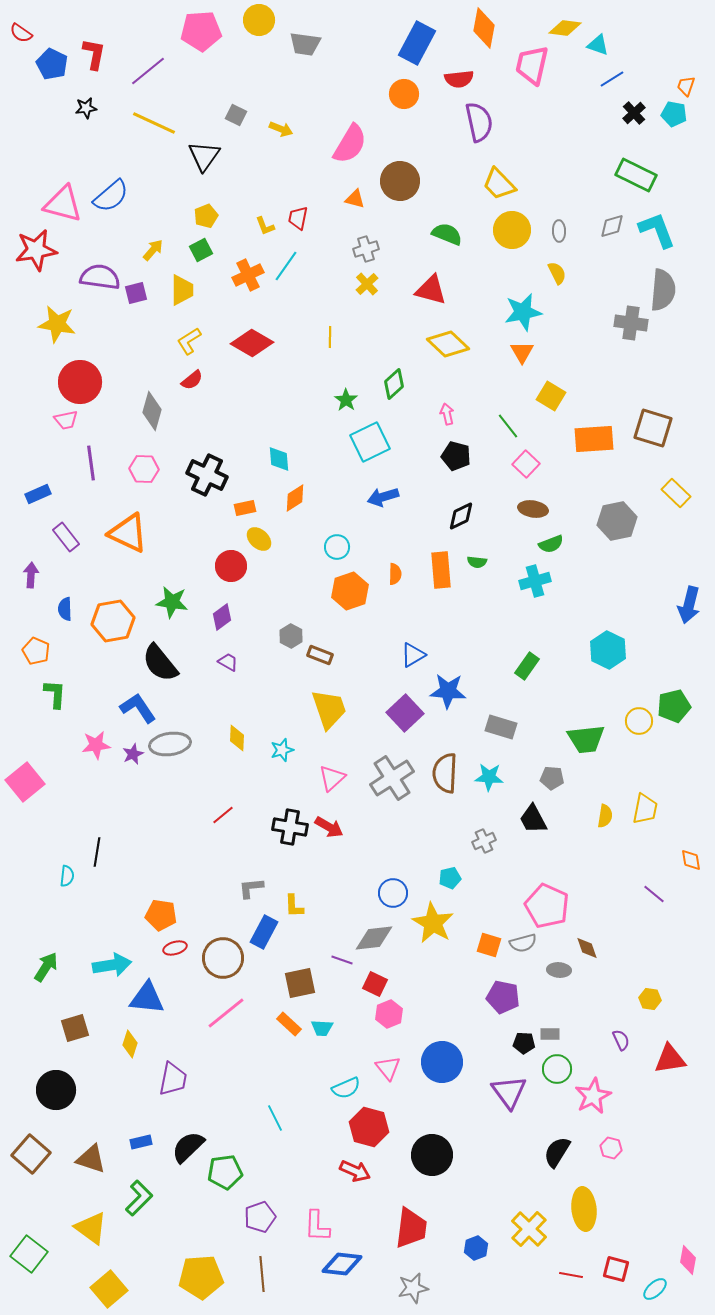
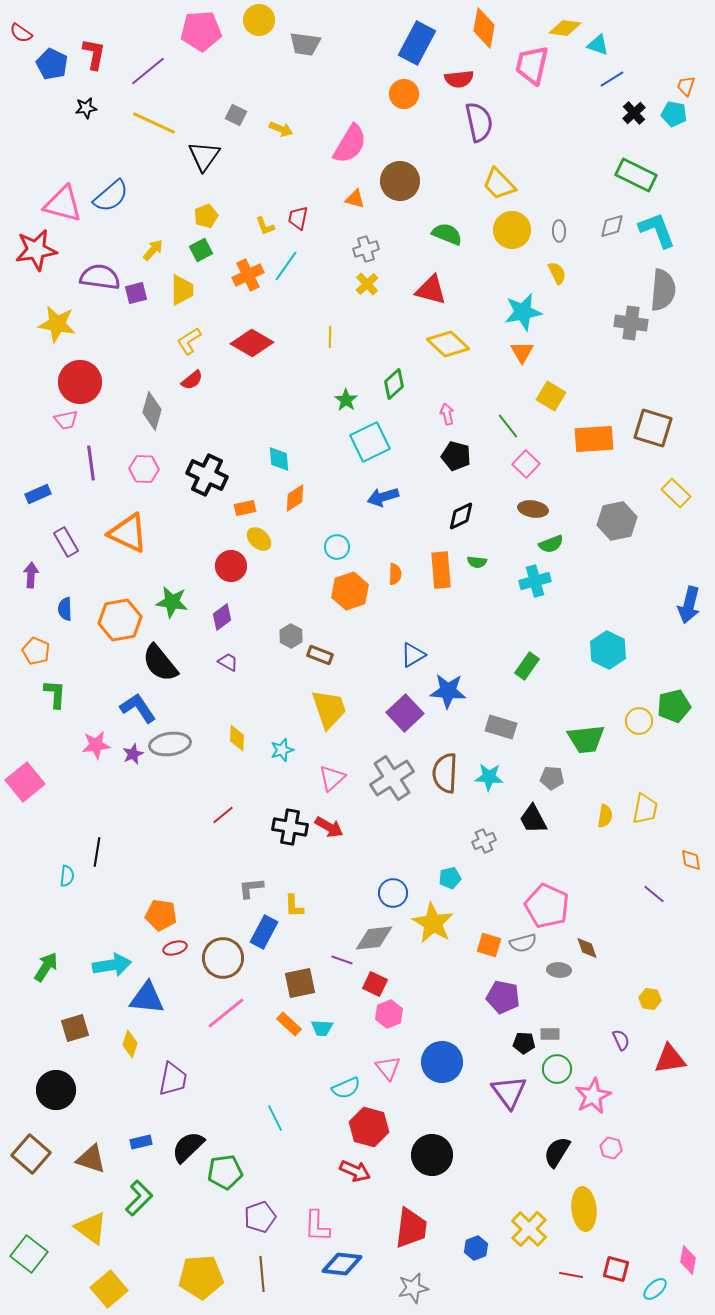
purple rectangle at (66, 537): moved 5 px down; rotated 8 degrees clockwise
orange hexagon at (113, 621): moved 7 px right, 1 px up
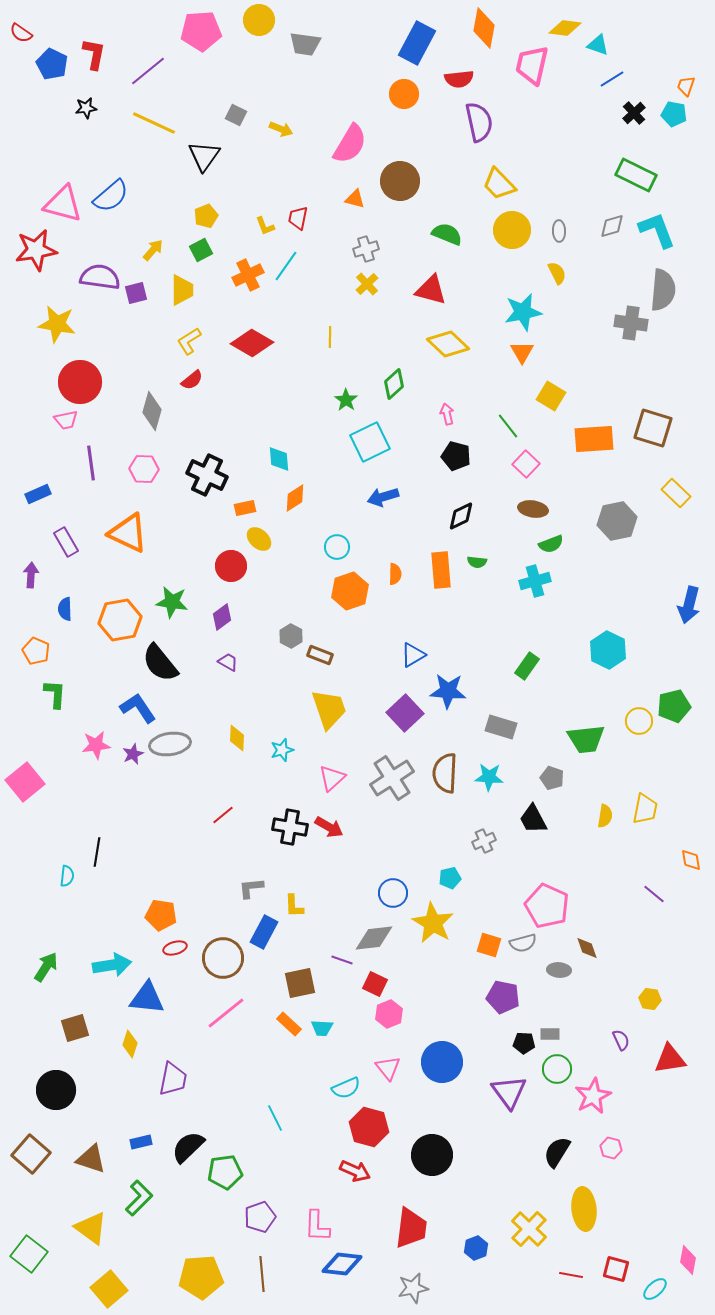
gray pentagon at (552, 778): rotated 15 degrees clockwise
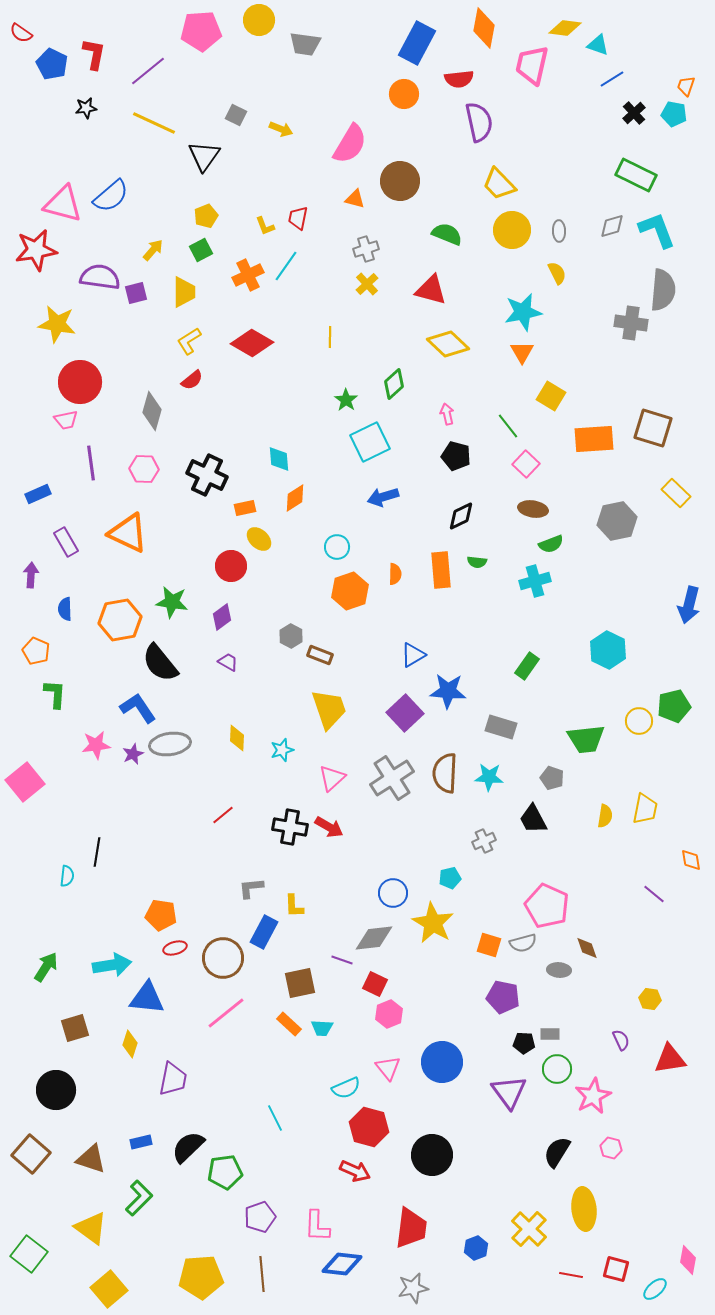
yellow trapezoid at (182, 290): moved 2 px right, 2 px down
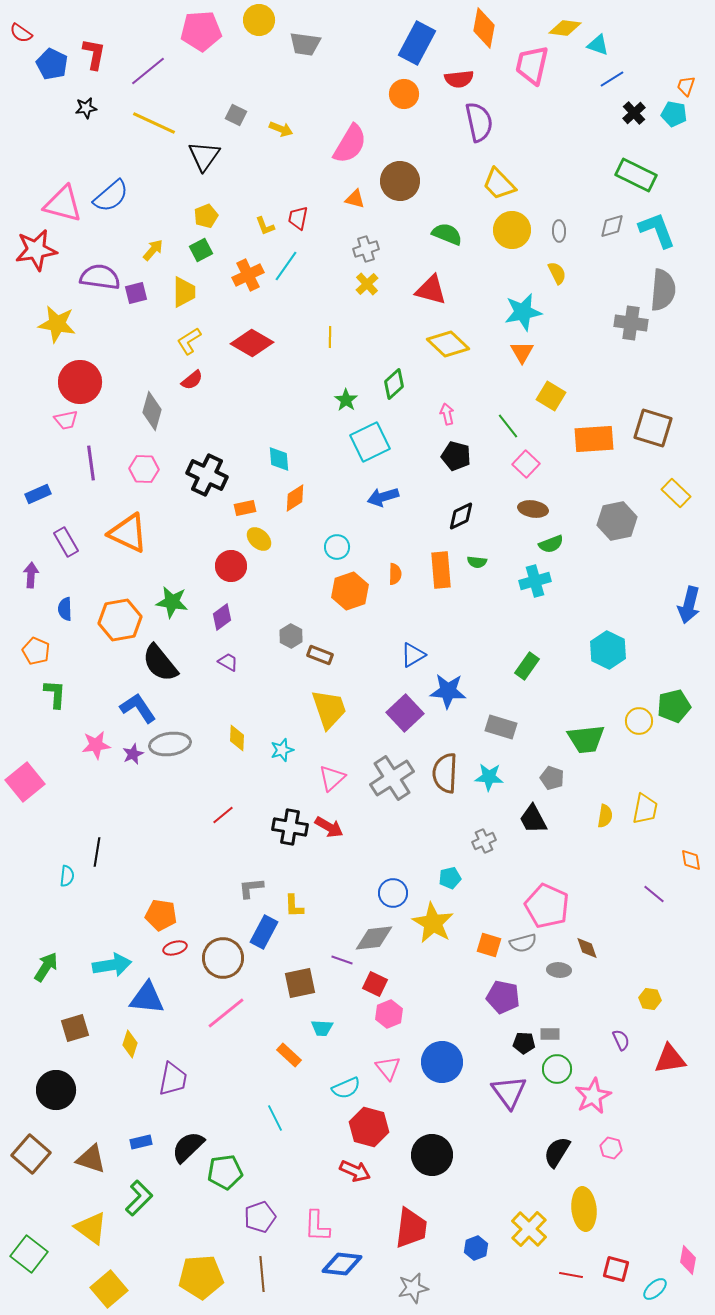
orange rectangle at (289, 1024): moved 31 px down
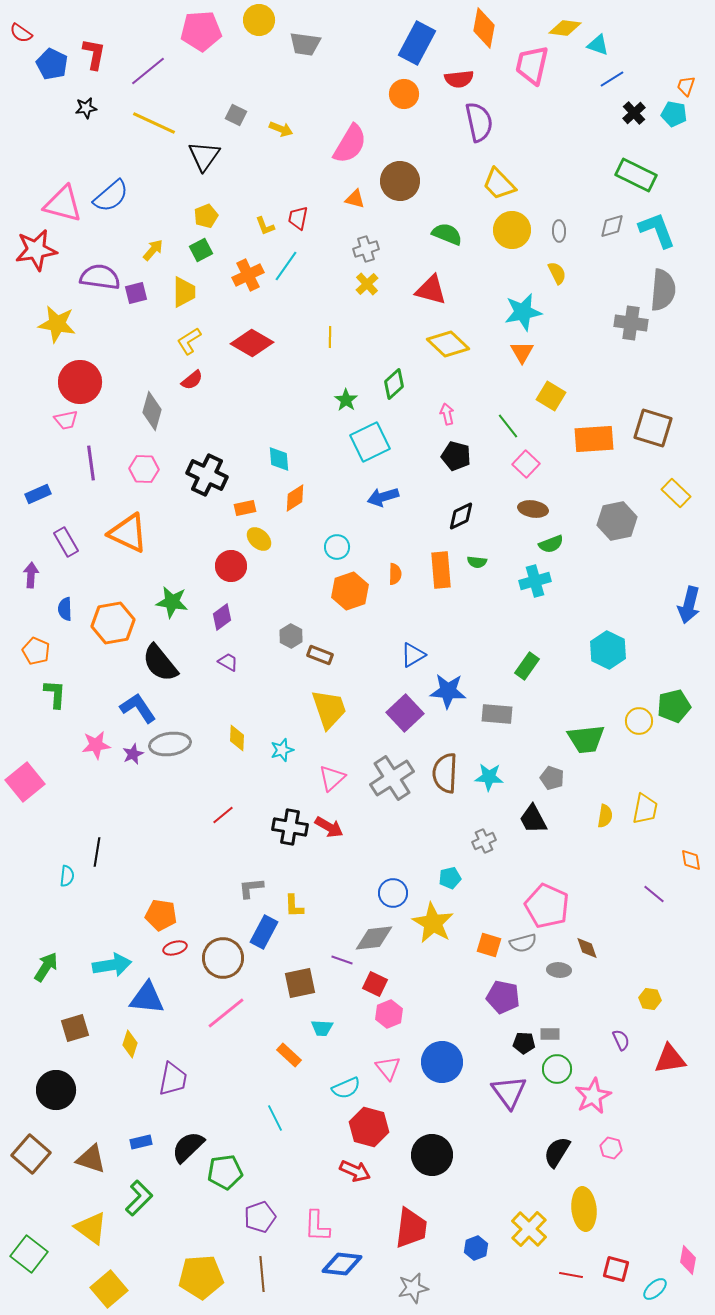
orange hexagon at (120, 620): moved 7 px left, 3 px down
gray rectangle at (501, 727): moved 4 px left, 13 px up; rotated 12 degrees counterclockwise
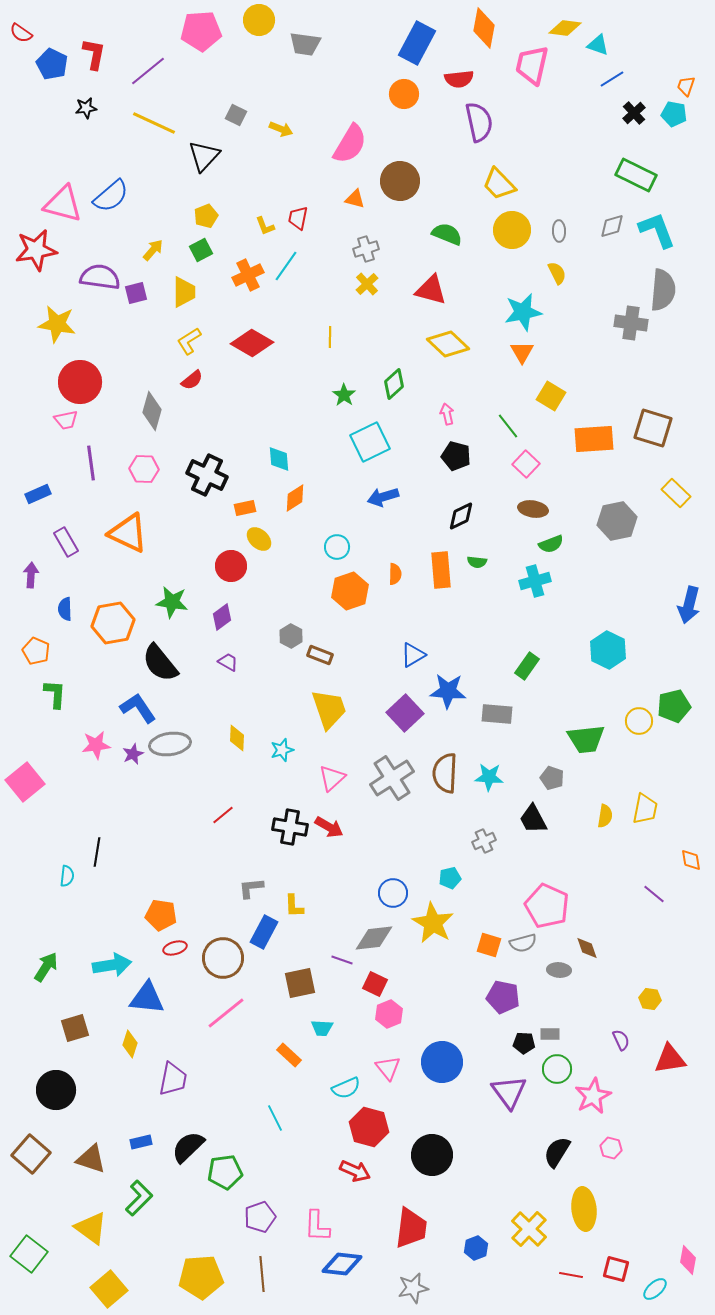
black triangle at (204, 156): rotated 8 degrees clockwise
green star at (346, 400): moved 2 px left, 5 px up
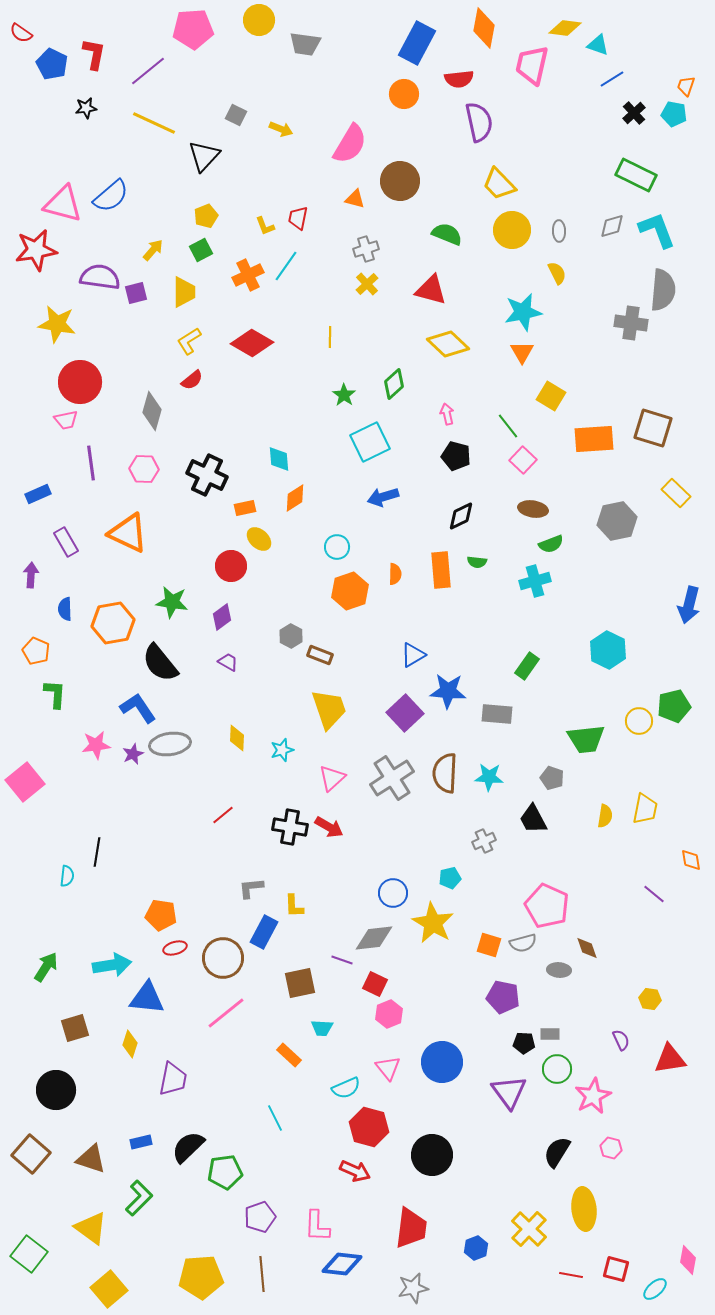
pink pentagon at (201, 31): moved 8 px left, 2 px up
pink square at (526, 464): moved 3 px left, 4 px up
